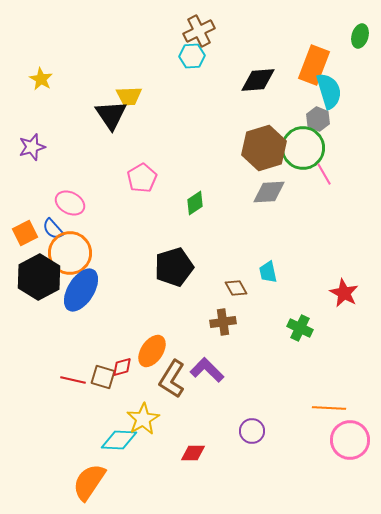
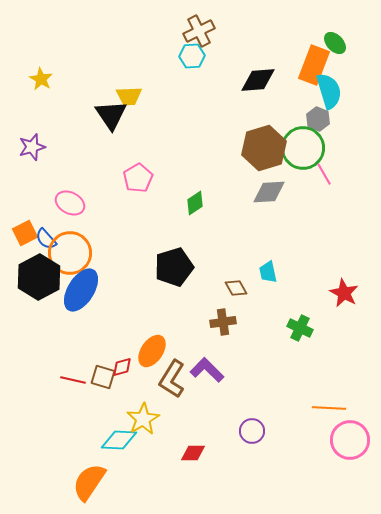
green ellipse at (360, 36): moved 25 px left, 7 px down; rotated 60 degrees counterclockwise
pink pentagon at (142, 178): moved 4 px left
blue semicircle at (53, 229): moved 7 px left, 10 px down
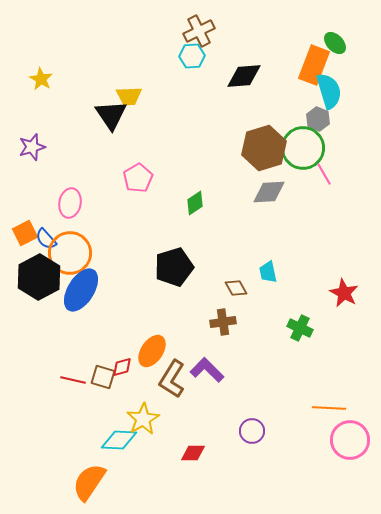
black diamond at (258, 80): moved 14 px left, 4 px up
pink ellipse at (70, 203): rotated 72 degrees clockwise
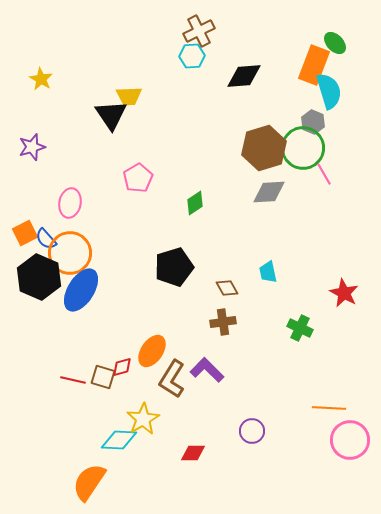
gray hexagon at (318, 119): moved 5 px left, 3 px down
black hexagon at (39, 277): rotated 9 degrees counterclockwise
brown diamond at (236, 288): moved 9 px left
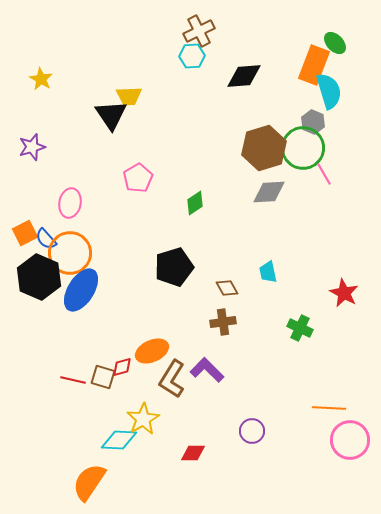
orange ellipse at (152, 351): rotated 32 degrees clockwise
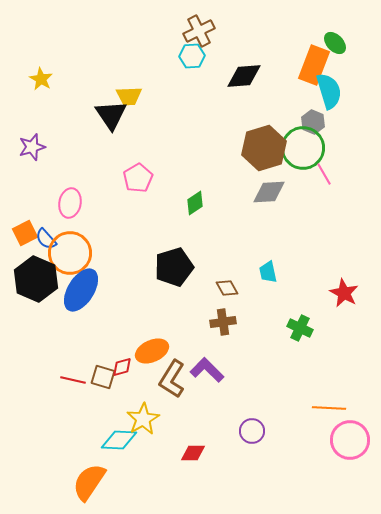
black hexagon at (39, 277): moved 3 px left, 2 px down
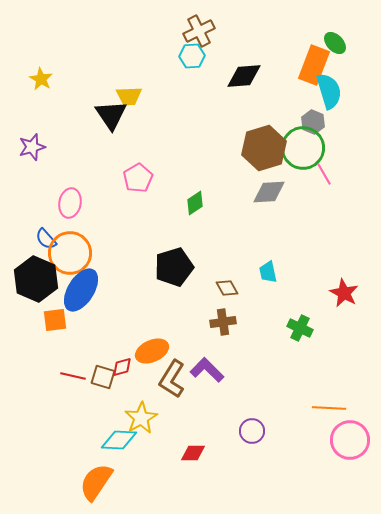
orange square at (25, 233): moved 30 px right, 87 px down; rotated 20 degrees clockwise
red line at (73, 380): moved 4 px up
yellow star at (143, 419): moved 2 px left, 1 px up
orange semicircle at (89, 482): moved 7 px right
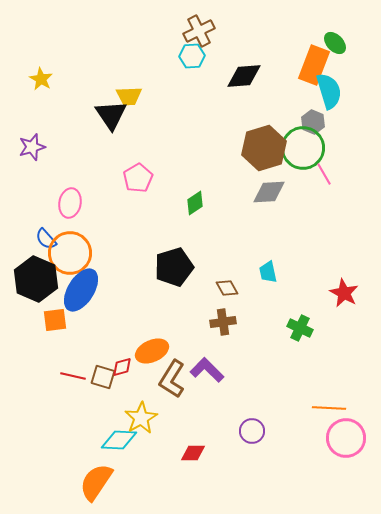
pink circle at (350, 440): moved 4 px left, 2 px up
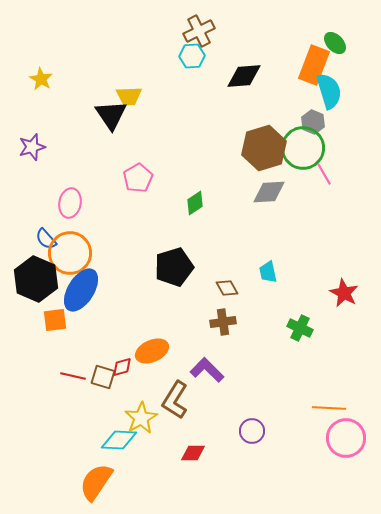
brown L-shape at (172, 379): moved 3 px right, 21 px down
